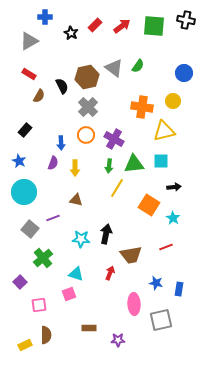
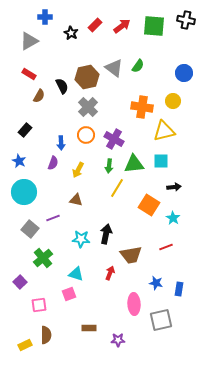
yellow arrow at (75, 168): moved 3 px right, 2 px down; rotated 28 degrees clockwise
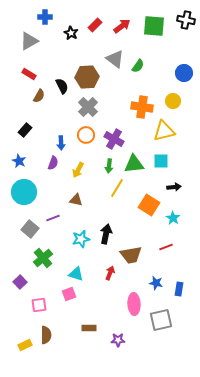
gray triangle at (114, 68): moved 1 px right, 9 px up
brown hexagon at (87, 77): rotated 10 degrees clockwise
cyan star at (81, 239): rotated 18 degrees counterclockwise
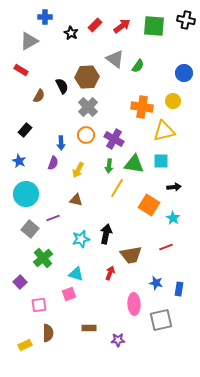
red rectangle at (29, 74): moved 8 px left, 4 px up
green triangle at (134, 164): rotated 15 degrees clockwise
cyan circle at (24, 192): moved 2 px right, 2 px down
brown semicircle at (46, 335): moved 2 px right, 2 px up
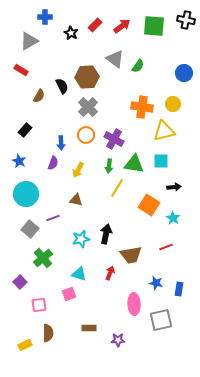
yellow circle at (173, 101): moved 3 px down
cyan triangle at (76, 274): moved 3 px right
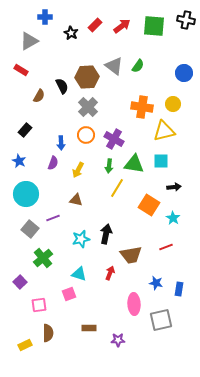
gray triangle at (115, 59): moved 1 px left, 7 px down
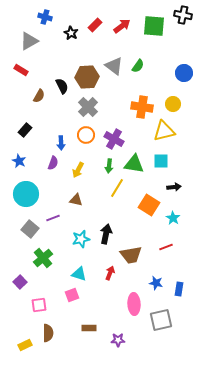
blue cross at (45, 17): rotated 16 degrees clockwise
black cross at (186, 20): moved 3 px left, 5 px up
pink square at (69, 294): moved 3 px right, 1 px down
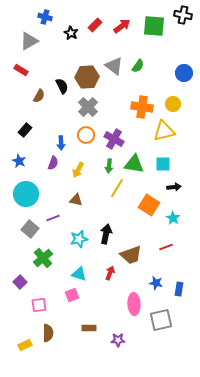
cyan square at (161, 161): moved 2 px right, 3 px down
cyan star at (81, 239): moved 2 px left
brown trapezoid at (131, 255): rotated 10 degrees counterclockwise
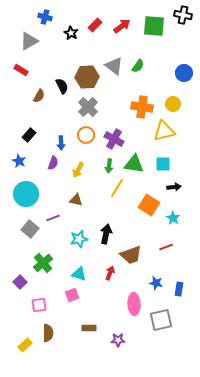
black rectangle at (25, 130): moved 4 px right, 5 px down
green cross at (43, 258): moved 5 px down
yellow rectangle at (25, 345): rotated 16 degrees counterclockwise
